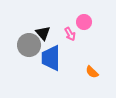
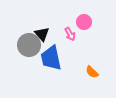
black triangle: moved 1 px left, 1 px down
blue trapezoid: rotated 12 degrees counterclockwise
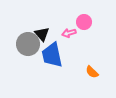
pink arrow: moved 1 px left, 1 px up; rotated 104 degrees clockwise
gray circle: moved 1 px left, 1 px up
blue trapezoid: moved 1 px right, 3 px up
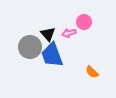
black triangle: moved 6 px right
gray circle: moved 2 px right, 3 px down
blue trapezoid: rotated 8 degrees counterclockwise
